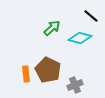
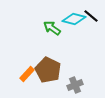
green arrow: rotated 102 degrees counterclockwise
cyan diamond: moved 6 px left, 19 px up
orange rectangle: moved 1 px right; rotated 49 degrees clockwise
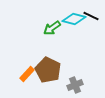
black line: rotated 14 degrees counterclockwise
green arrow: rotated 72 degrees counterclockwise
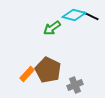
cyan diamond: moved 4 px up
